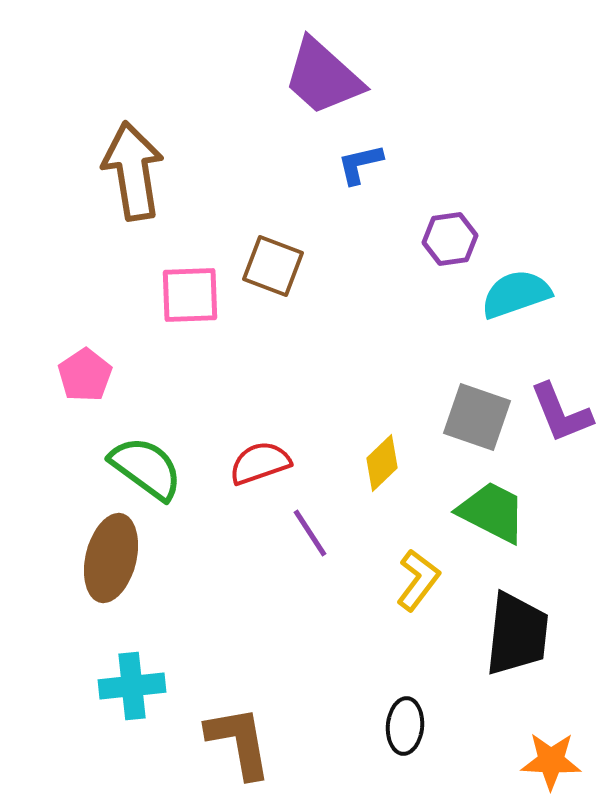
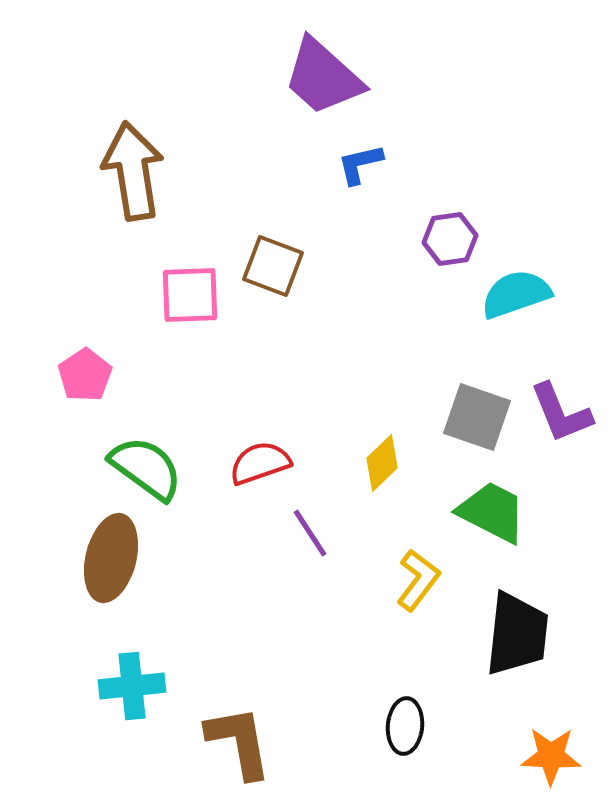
orange star: moved 5 px up
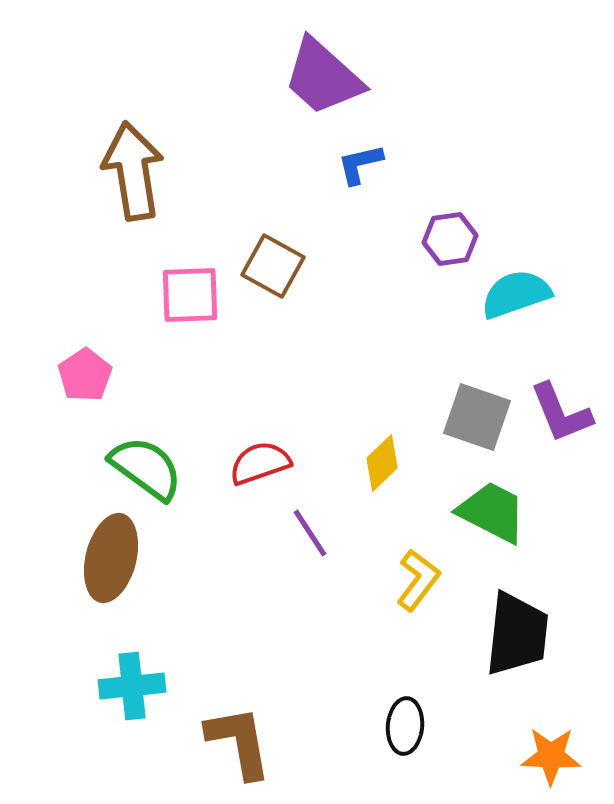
brown square: rotated 8 degrees clockwise
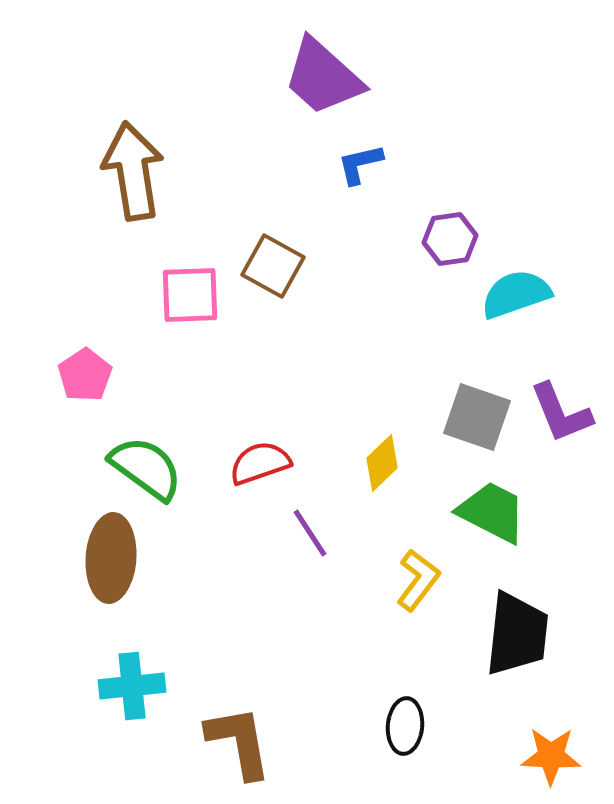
brown ellipse: rotated 10 degrees counterclockwise
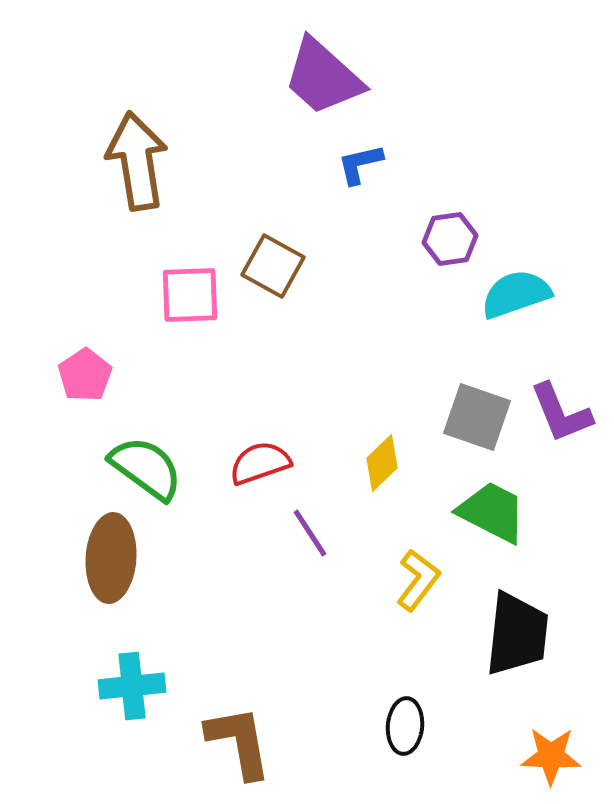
brown arrow: moved 4 px right, 10 px up
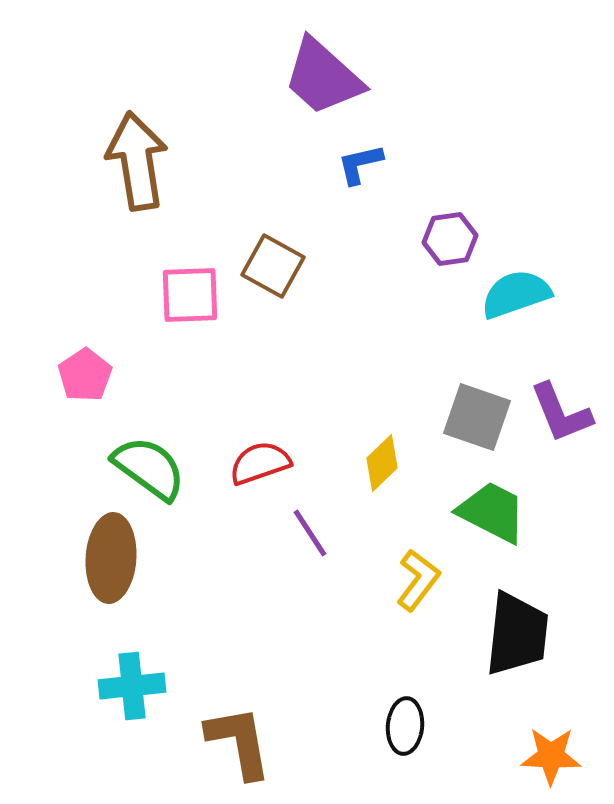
green semicircle: moved 3 px right
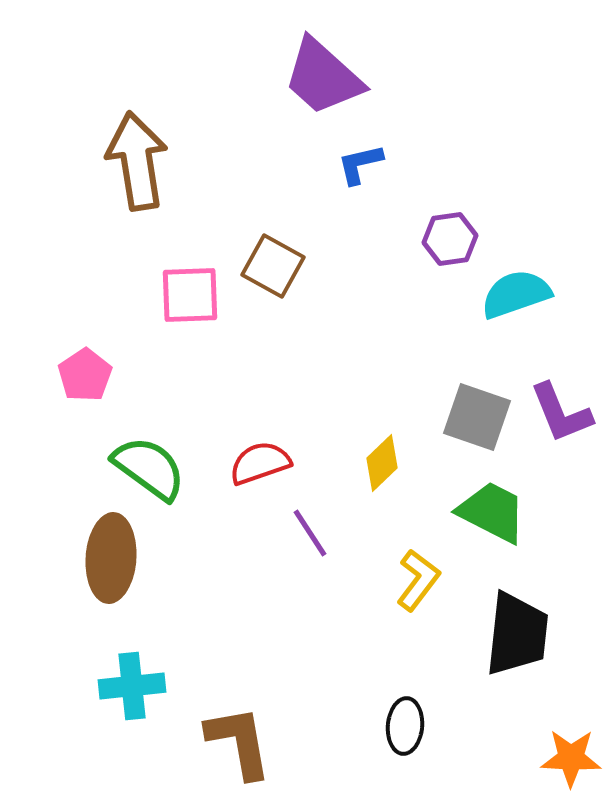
orange star: moved 20 px right, 2 px down
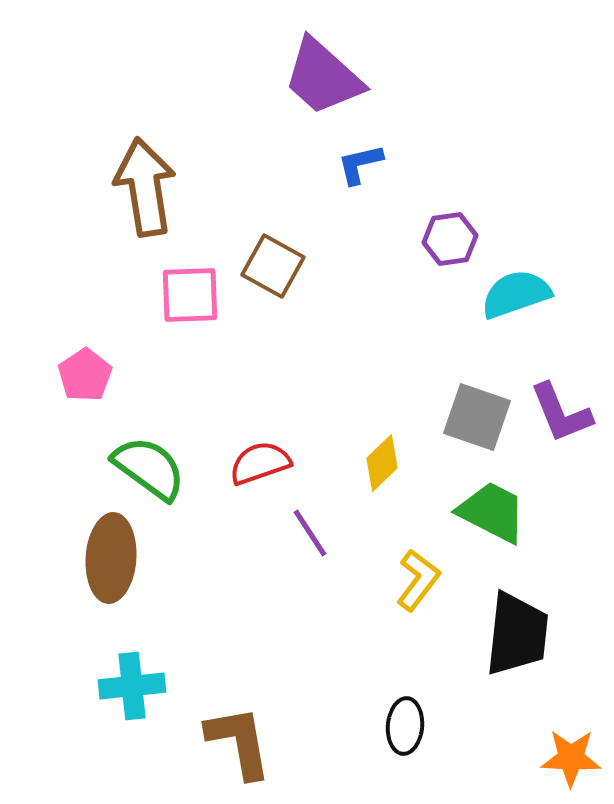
brown arrow: moved 8 px right, 26 px down
